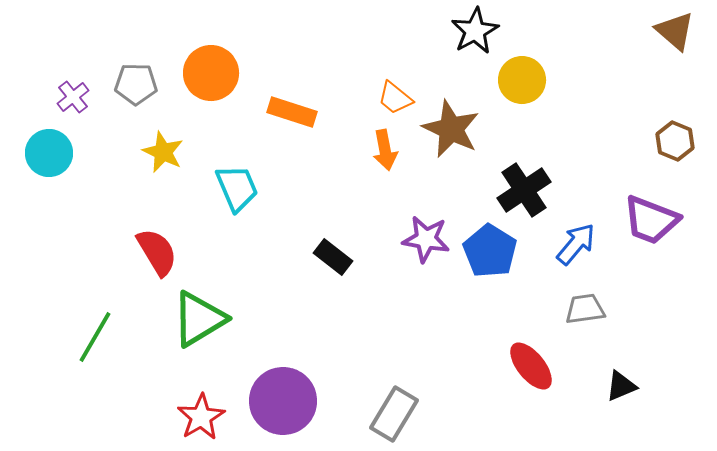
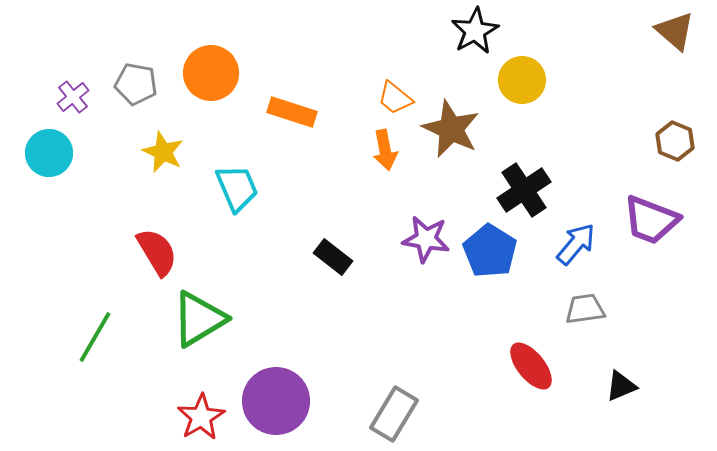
gray pentagon: rotated 9 degrees clockwise
purple circle: moved 7 px left
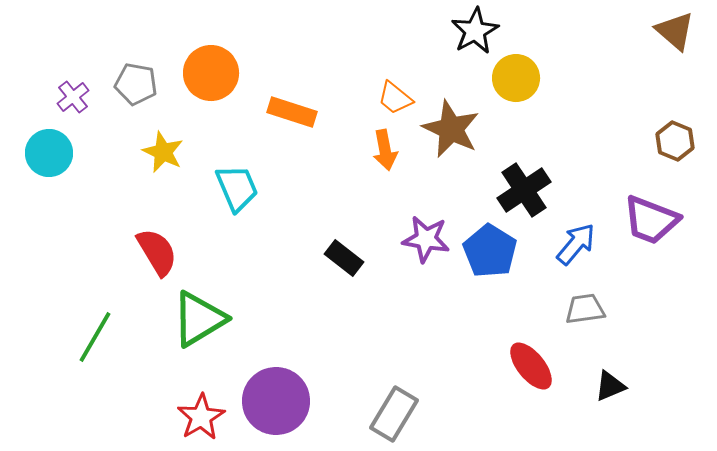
yellow circle: moved 6 px left, 2 px up
black rectangle: moved 11 px right, 1 px down
black triangle: moved 11 px left
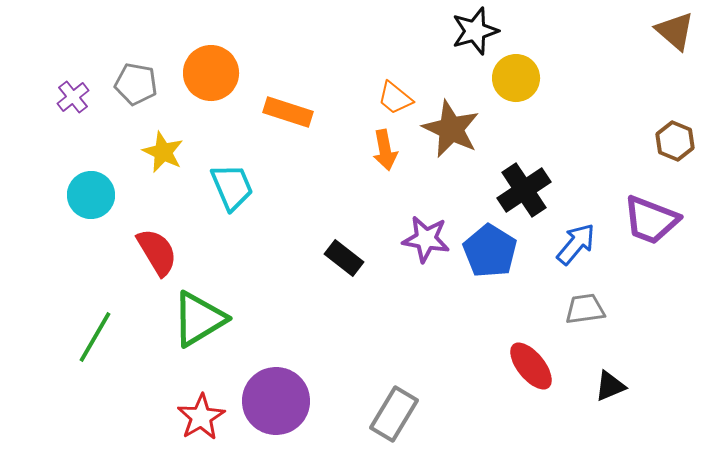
black star: rotated 12 degrees clockwise
orange rectangle: moved 4 px left
cyan circle: moved 42 px right, 42 px down
cyan trapezoid: moved 5 px left, 1 px up
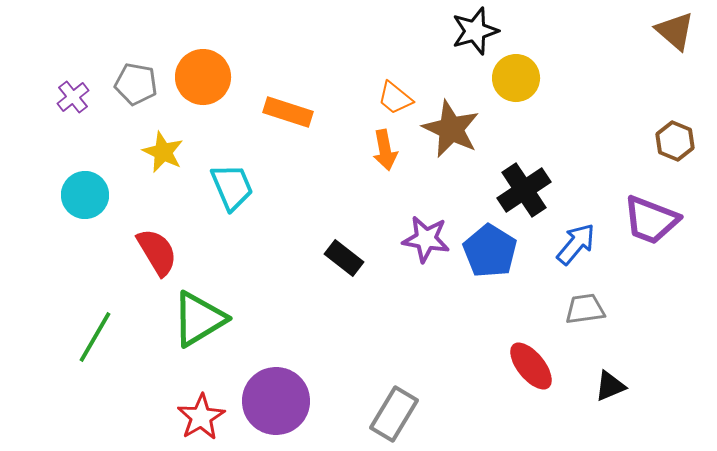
orange circle: moved 8 px left, 4 px down
cyan circle: moved 6 px left
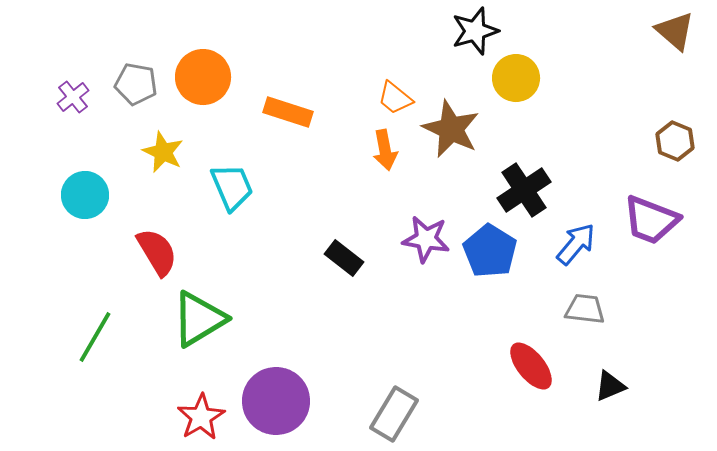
gray trapezoid: rotated 15 degrees clockwise
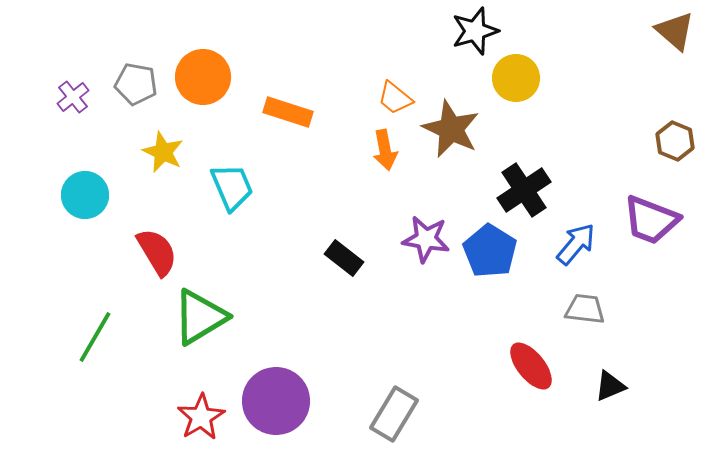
green triangle: moved 1 px right, 2 px up
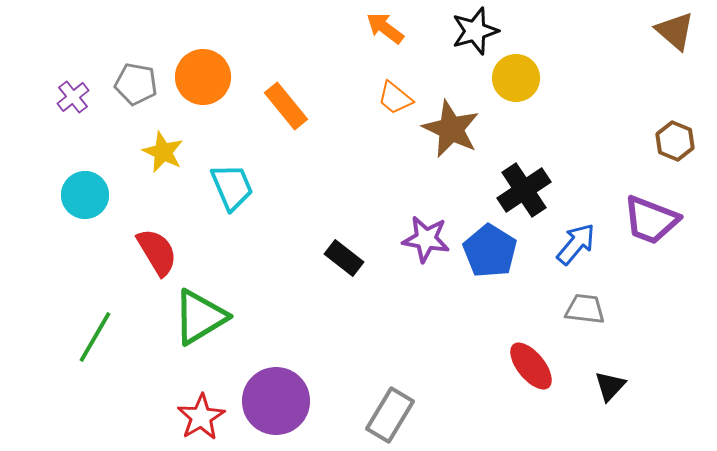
orange rectangle: moved 2 px left, 6 px up; rotated 33 degrees clockwise
orange arrow: moved 122 px up; rotated 138 degrees clockwise
black triangle: rotated 24 degrees counterclockwise
gray rectangle: moved 4 px left, 1 px down
